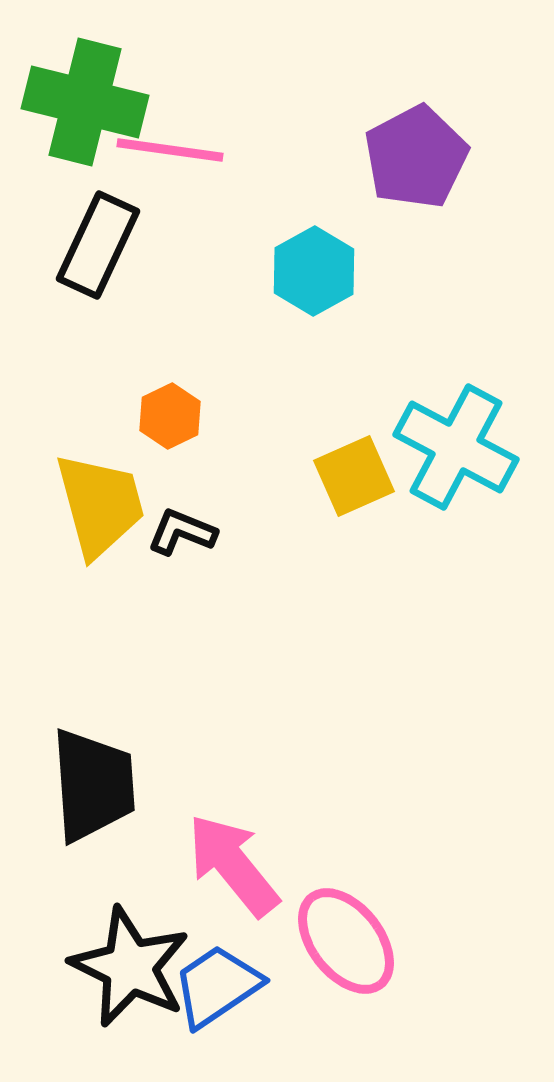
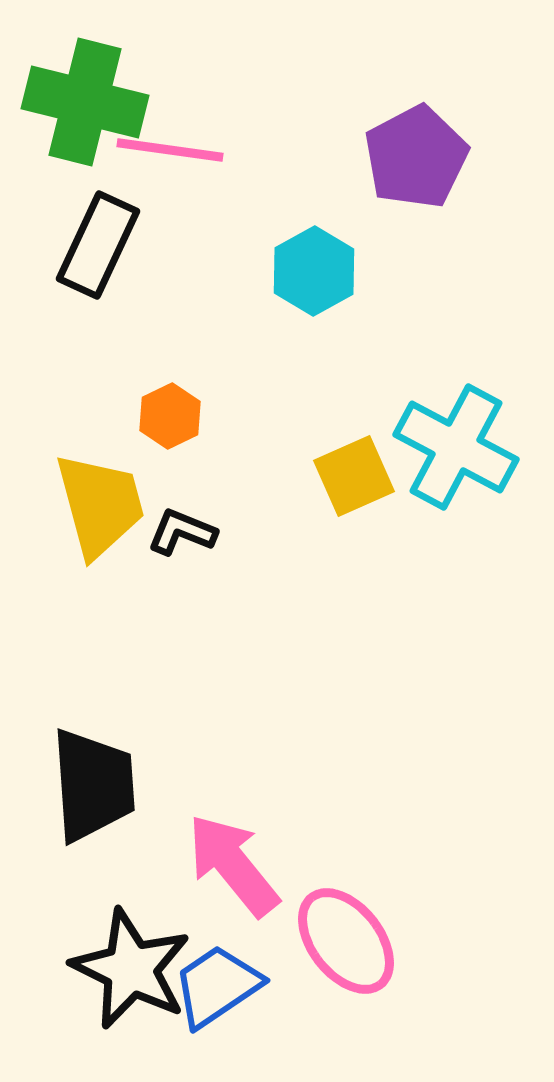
black star: moved 1 px right, 2 px down
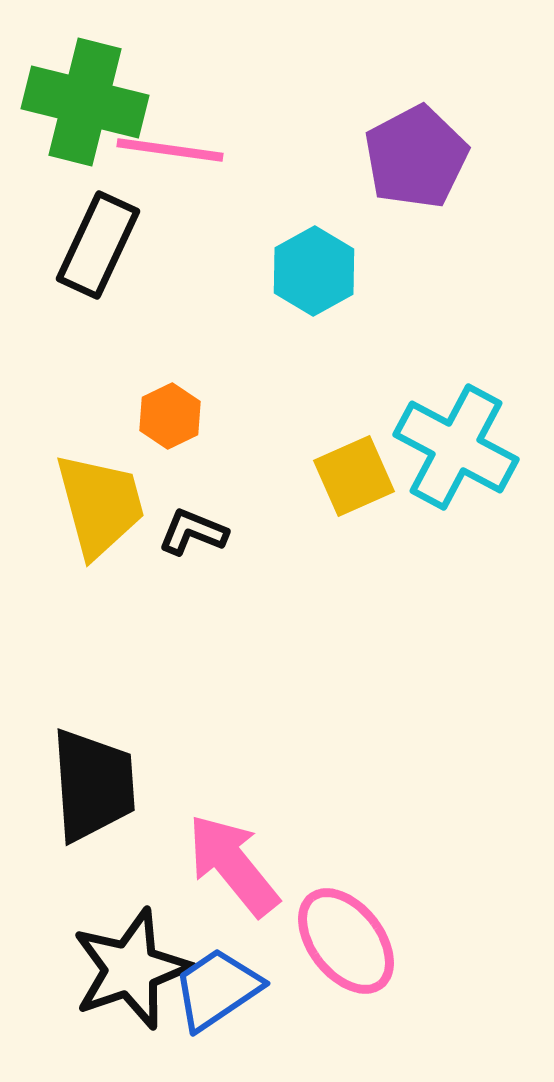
black L-shape: moved 11 px right
black star: rotated 27 degrees clockwise
blue trapezoid: moved 3 px down
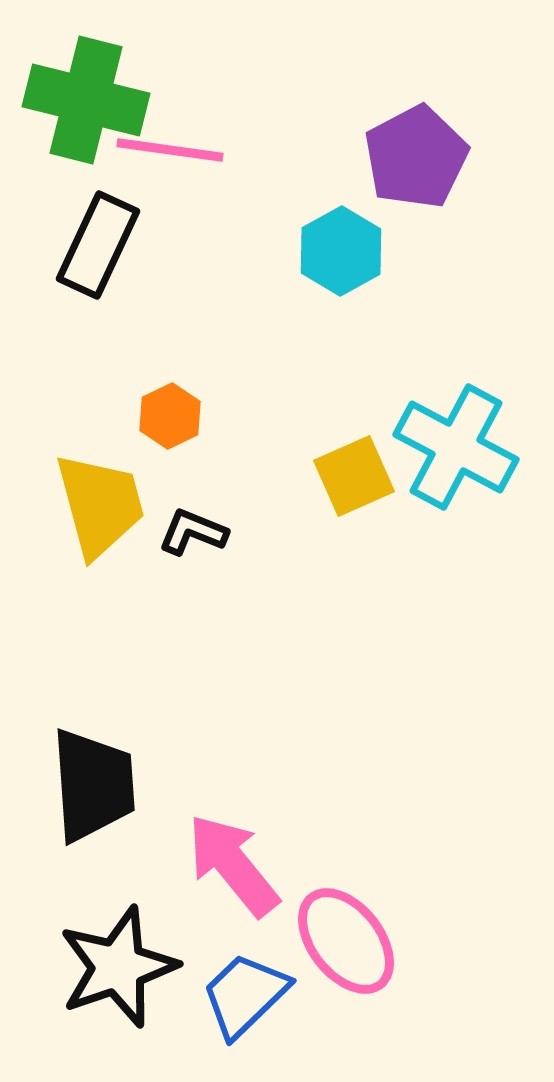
green cross: moved 1 px right, 2 px up
cyan hexagon: moved 27 px right, 20 px up
black star: moved 13 px left, 2 px up
blue trapezoid: moved 28 px right, 6 px down; rotated 10 degrees counterclockwise
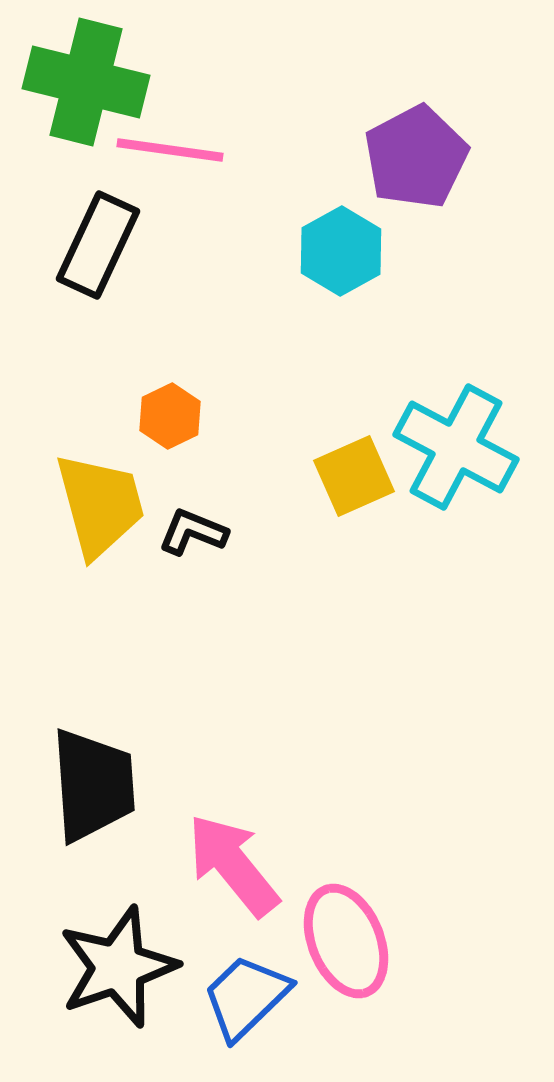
green cross: moved 18 px up
pink ellipse: rotated 16 degrees clockwise
blue trapezoid: moved 1 px right, 2 px down
